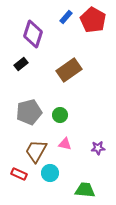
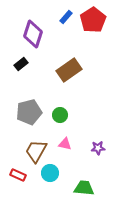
red pentagon: rotated 10 degrees clockwise
red rectangle: moved 1 px left, 1 px down
green trapezoid: moved 1 px left, 2 px up
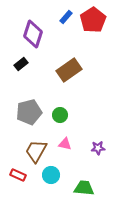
cyan circle: moved 1 px right, 2 px down
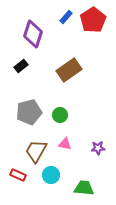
black rectangle: moved 2 px down
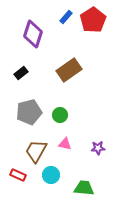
black rectangle: moved 7 px down
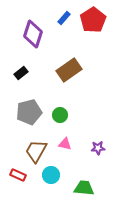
blue rectangle: moved 2 px left, 1 px down
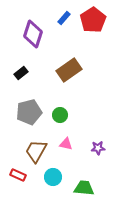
pink triangle: moved 1 px right
cyan circle: moved 2 px right, 2 px down
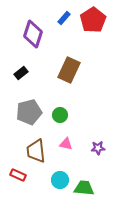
brown rectangle: rotated 30 degrees counterclockwise
brown trapezoid: rotated 35 degrees counterclockwise
cyan circle: moved 7 px right, 3 px down
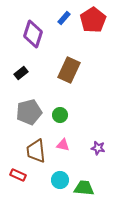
pink triangle: moved 3 px left, 1 px down
purple star: rotated 16 degrees clockwise
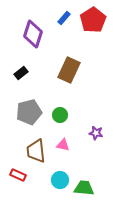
purple star: moved 2 px left, 15 px up
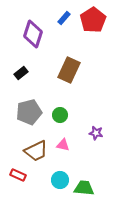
brown trapezoid: rotated 110 degrees counterclockwise
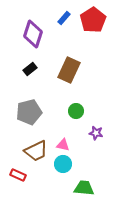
black rectangle: moved 9 px right, 4 px up
green circle: moved 16 px right, 4 px up
cyan circle: moved 3 px right, 16 px up
